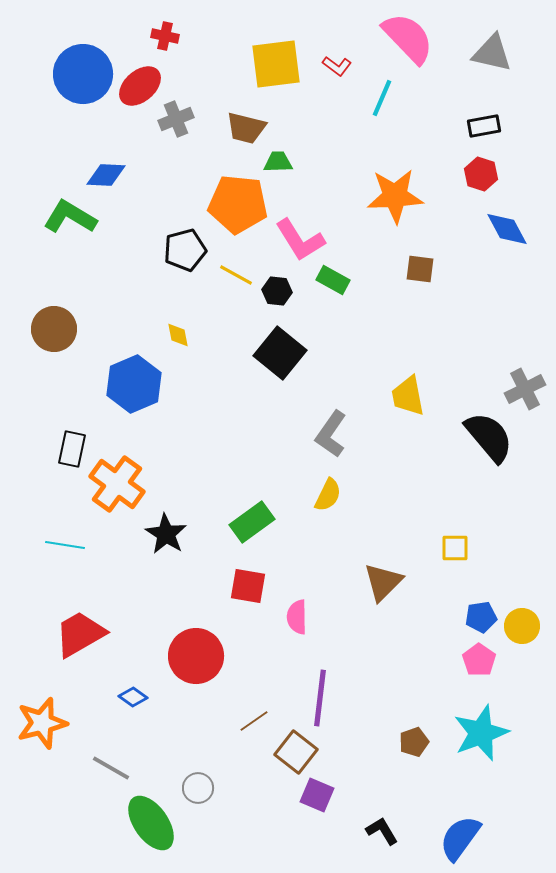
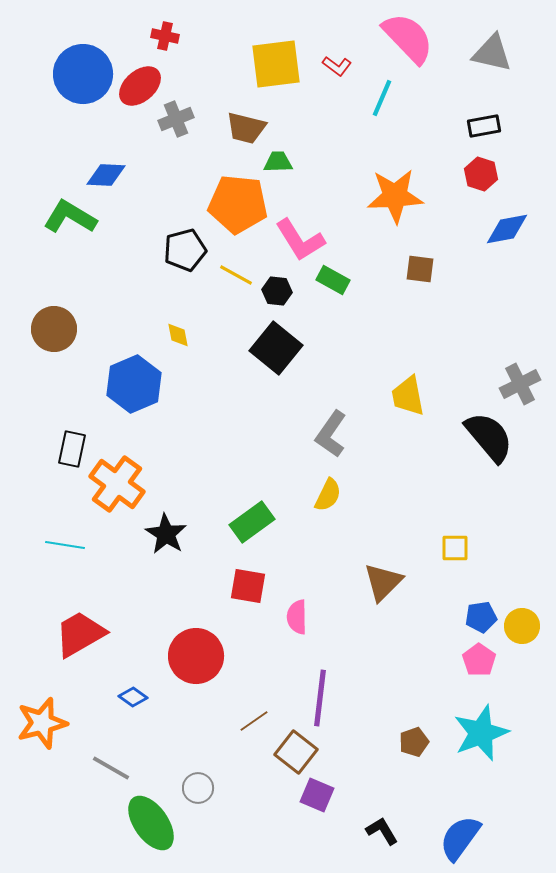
blue diamond at (507, 229): rotated 72 degrees counterclockwise
black square at (280, 353): moved 4 px left, 5 px up
gray cross at (525, 389): moved 5 px left, 5 px up
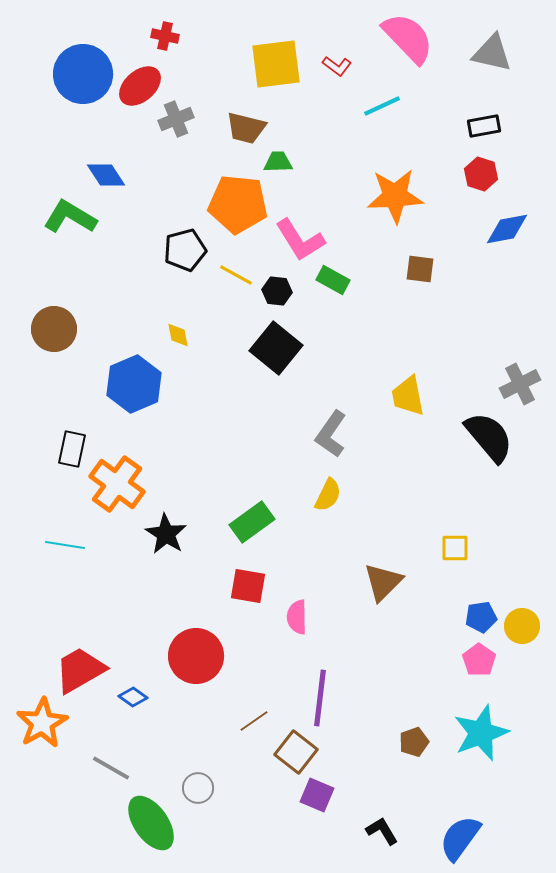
cyan line at (382, 98): moved 8 px down; rotated 42 degrees clockwise
blue diamond at (106, 175): rotated 54 degrees clockwise
red trapezoid at (80, 634): moved 36 px down
orange star at (42, 723): rotated 15 degrees counterclockwise
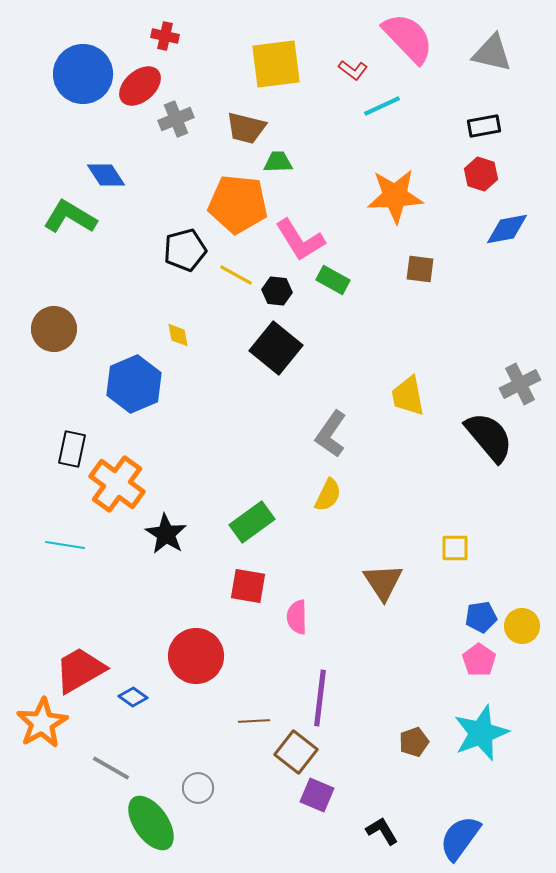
red L-shape at (337, 66): moved 16 px right, 4 px down
brown triangle at (383, 582): rotated 18 degrees counterclockwise
brown line at (254, 721): rotated 32 degrees clockwise
